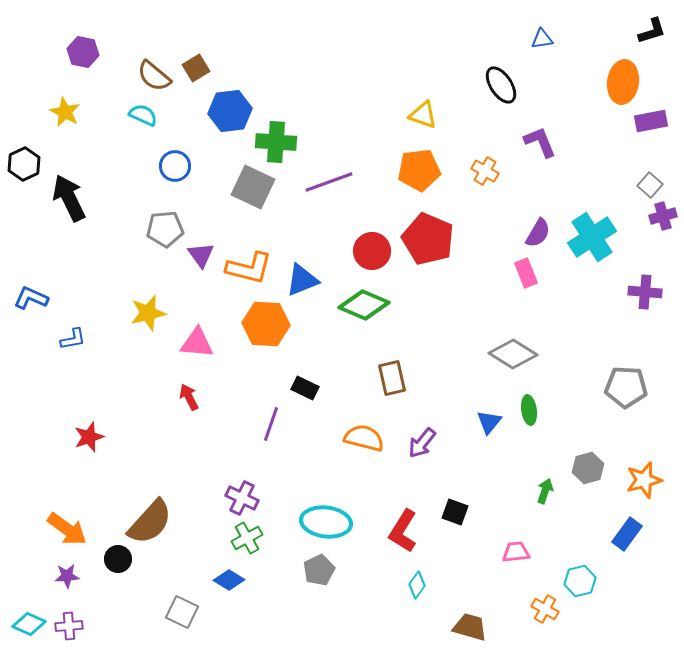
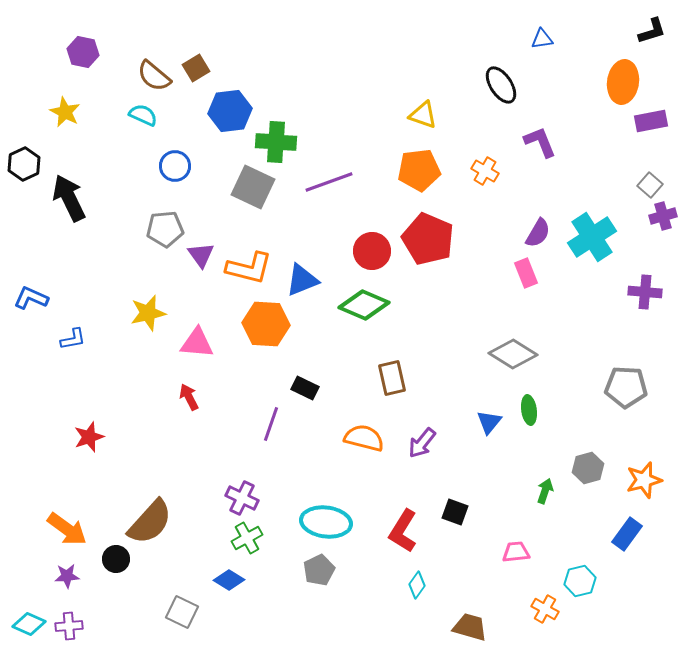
black circle at (118, 559): moved 2 px left
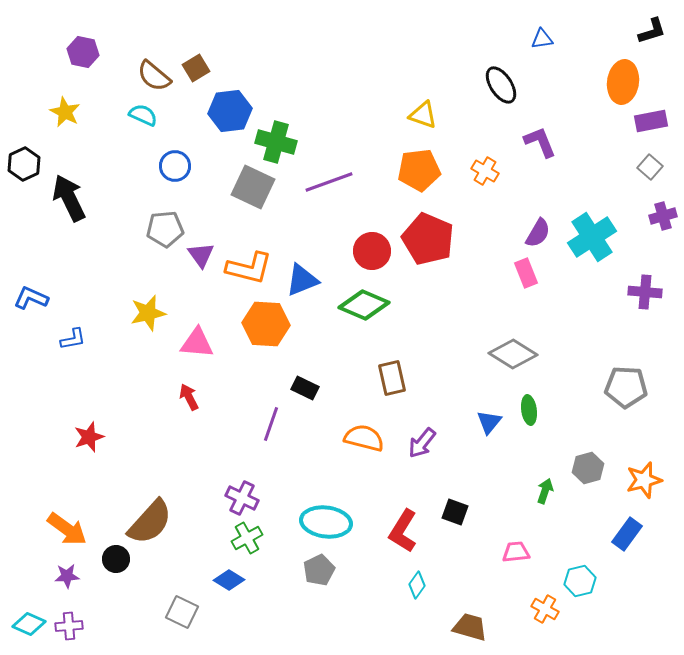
green cross at (276, 142): rotated 12 degrees clockwise
gray square at (650, 185): moved 18 px up
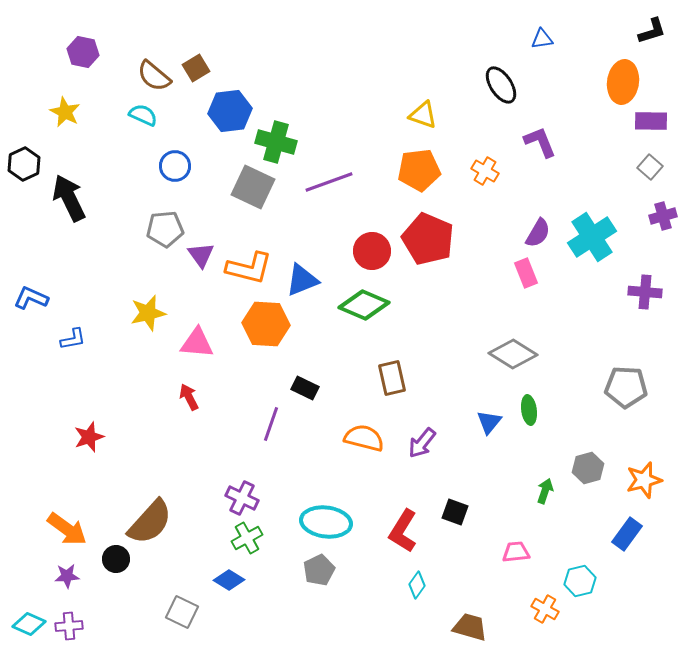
purple rectangle at (651, 121): rotated 12 degrees clockwise
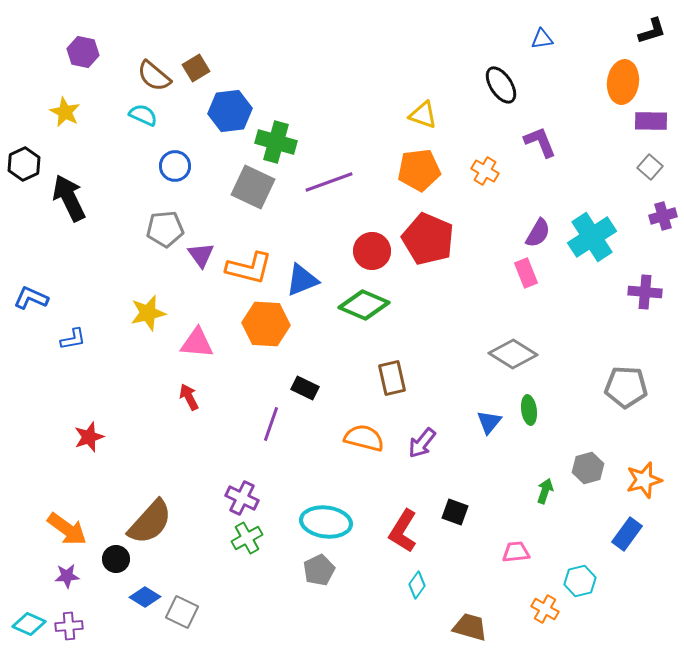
blue diamond at (229, 580): moved 84 px left, 17 px down
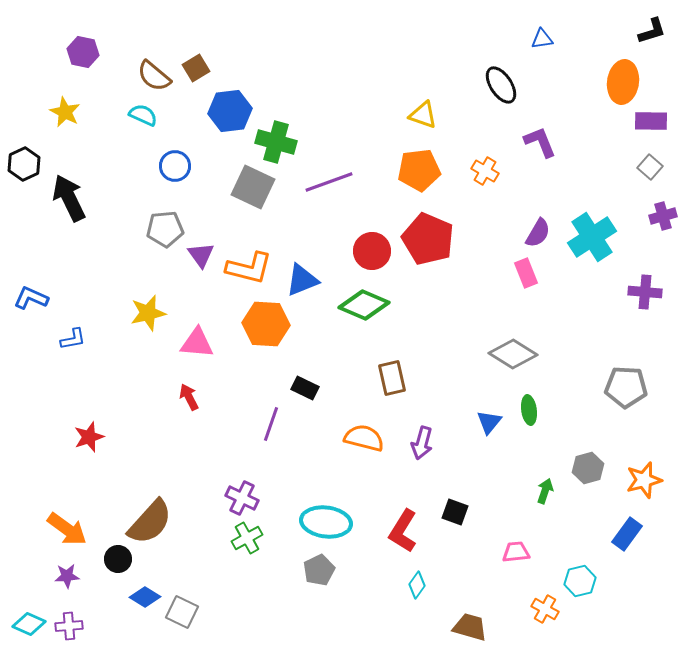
purple arrow at (422, 443): rotated 24 degrees counterclockwise
black circle at (116, 559): moved 2 px right
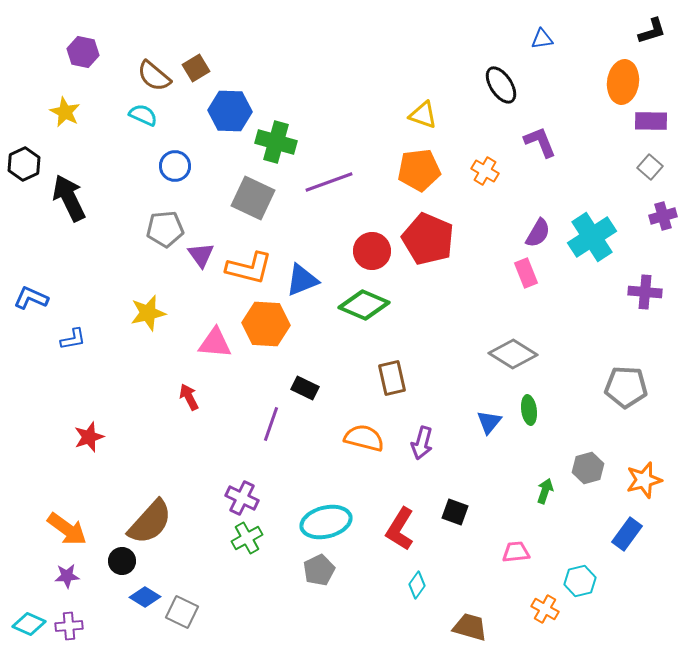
blue hexagon at (230, 111): rotated 9 degrees clockwise
gray square at (253, 187): moved 11 px down
pink triangle at (197, 343): moved 18 px right
cyan ellipse at (326, 522): rotated 21 degrees counterclockwise
red L-shape at (403, 531): moved 3 px left, 2 px up
black circle at (118, 559): moved 4 px right, 2 px down
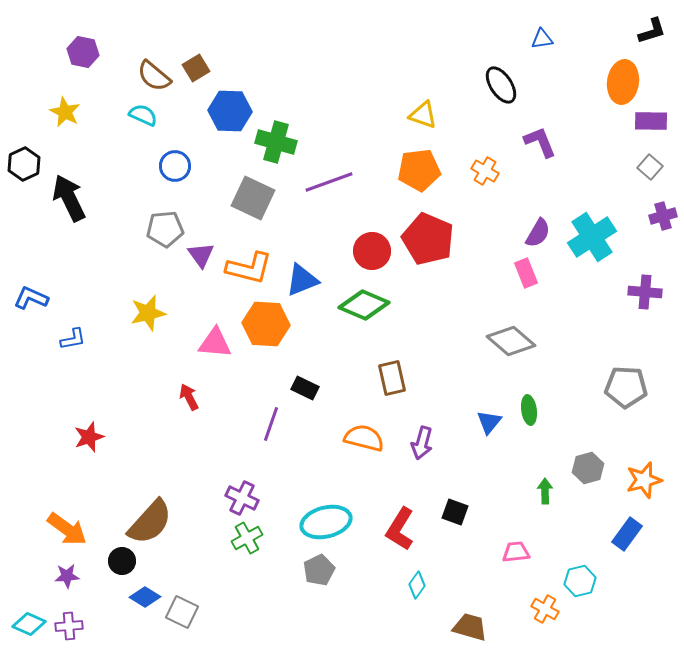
gray diamond at (513, 354): moved 2 px left, 13 px up; rotated 9 degrees clockwise
green arrow at (545, 491): rotated 20 degrees counterclockwise
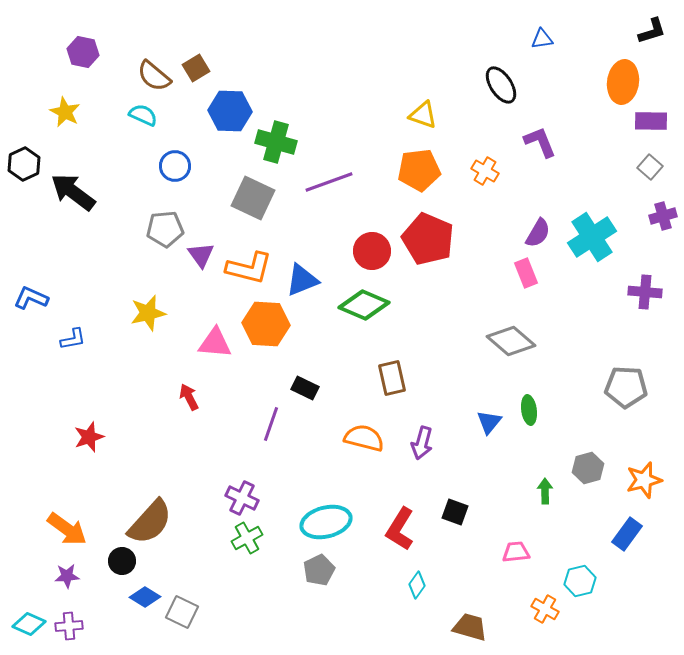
black arrow at (69, 198): moved 4 px right, 6 px up; rotated 27 degrees counterclockwise
